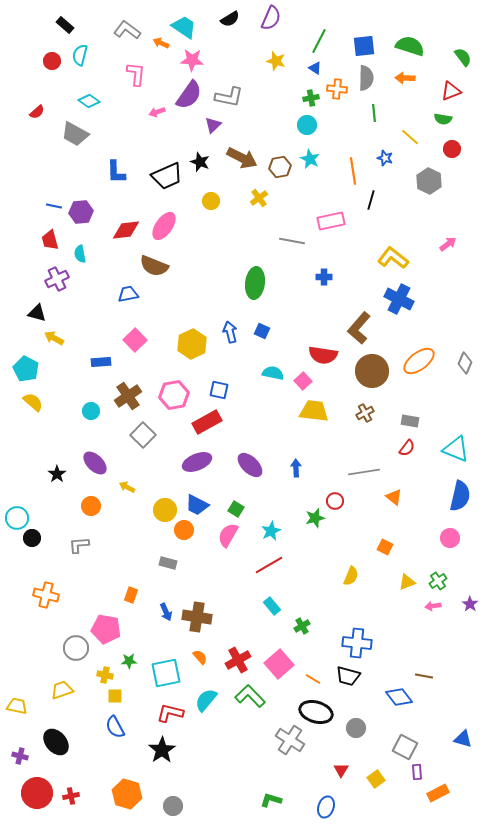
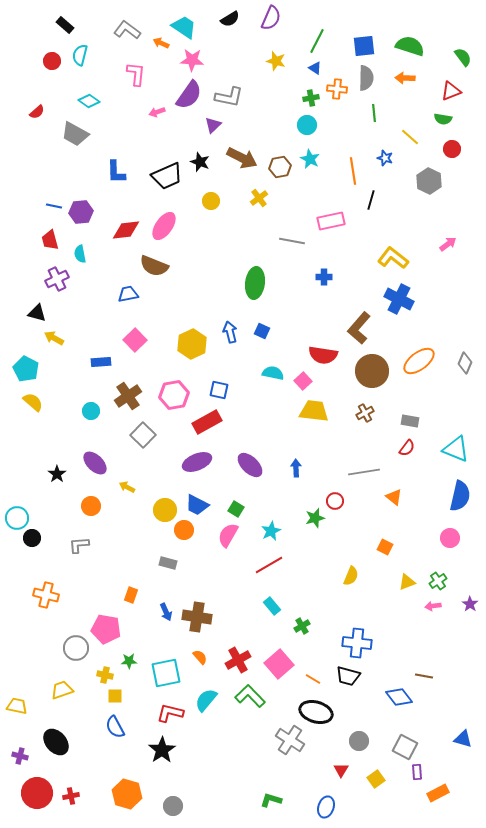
green line at (319, 41): moved 2 px left
gray circle at (356, 728): moved 3 px right, 13 px down
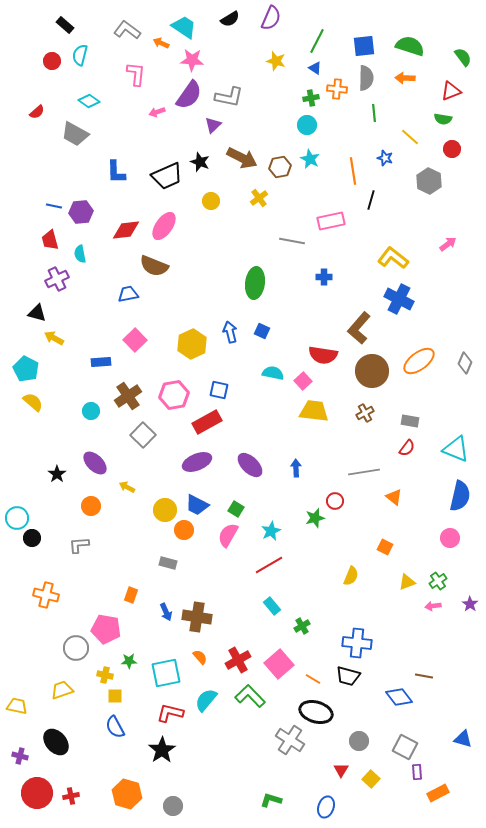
yellow square at (376, 779): moved 5 px left; rotated 12 degrees counterclockwise
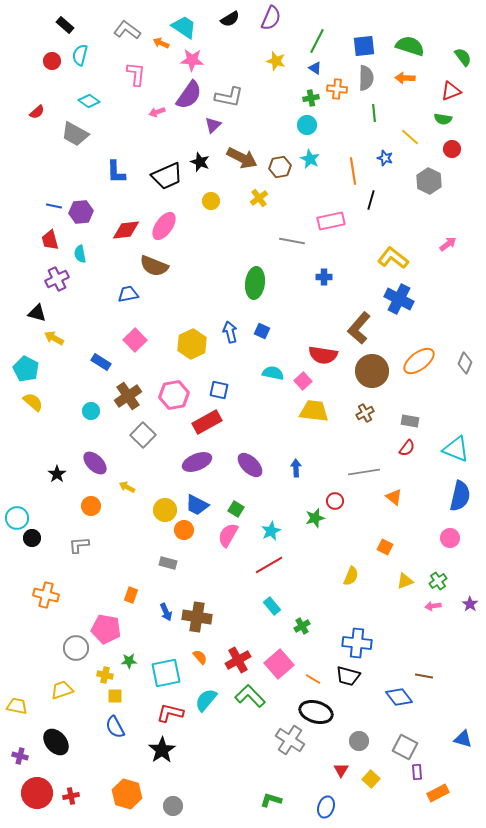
blue rectangle at (101, 362): rotated 36 degrees clockwise
yellow triangle at (407, 582): moved 2 px left, 1 px up
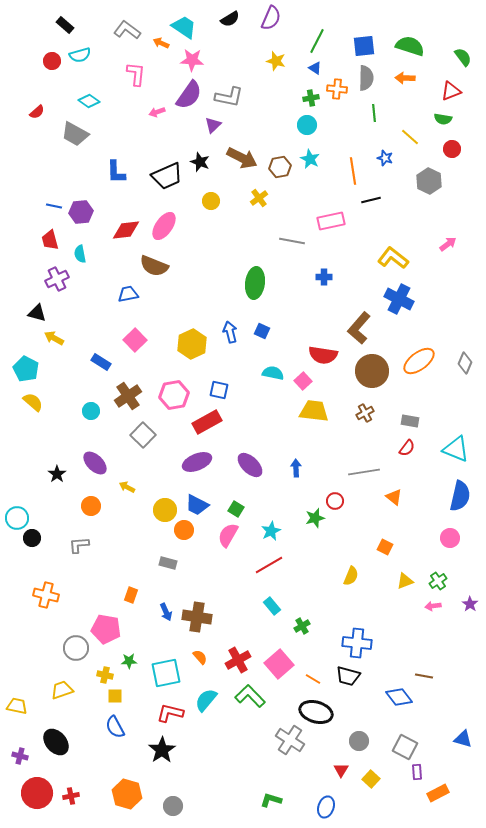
cyan semicircle at (80, 55): rotated 120 degrees counterclockwise
black line at (371, 200): rotated 60 degrees clockwise
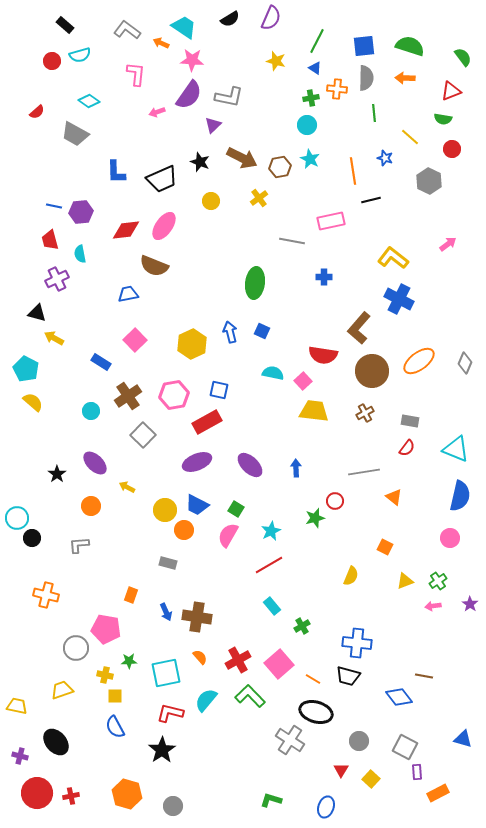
black trapezoid at (167, 176): moved 5 px left, 3 px down
